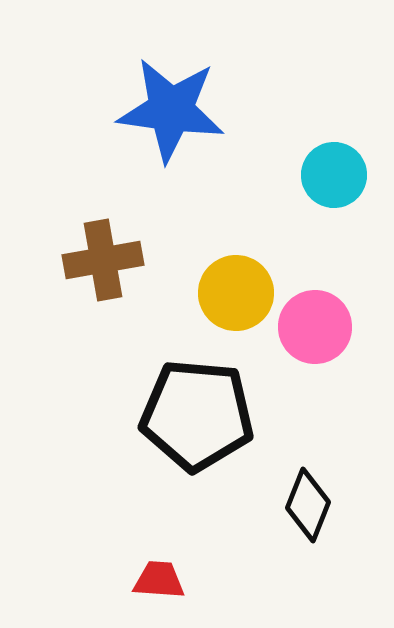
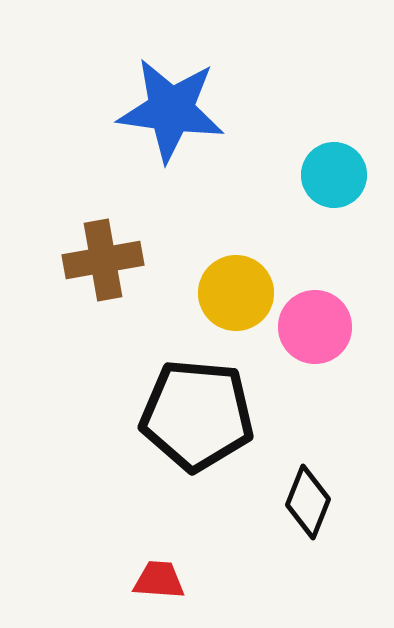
black diamond: moved 3 px up
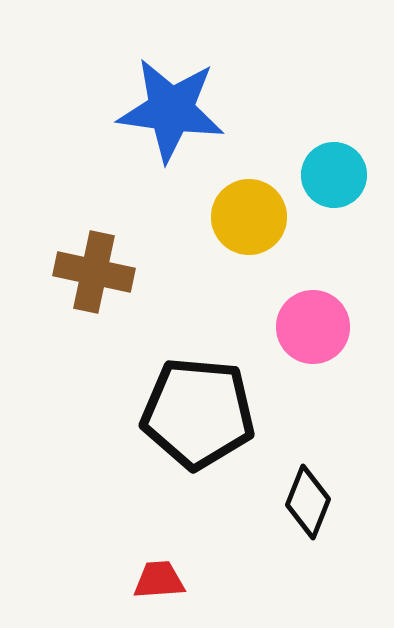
brown cross: moved 9 px left, 12 px down; rotated 22 degrees clockwise
yellow circle: moved 13 px right, 76 px up
pink circle: moved 2 px left
black pentagon: moved 1 px right, 2 px up
red trapezoid: rotated 8 degrees counterclockwise
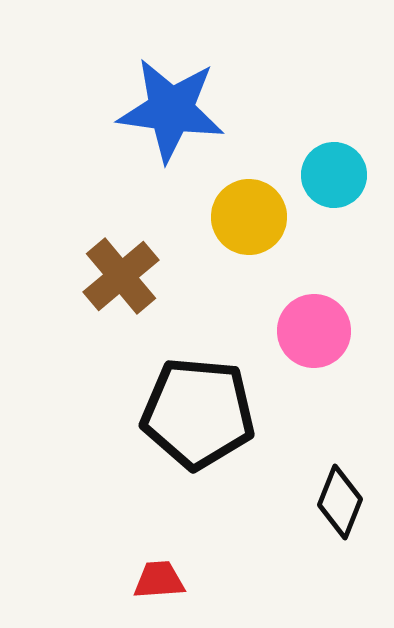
brown cross: moved 27 px right, 4 px down; rotated 38 degrees clockwise
pink circle: moved 1 px right, 4 px down
black diamond: moved 32 px right
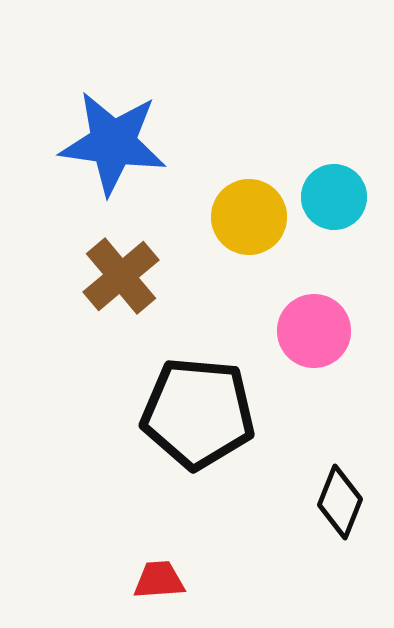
blue star: moved 58 px left, 33 px down
cyan circle: moved 22 px down
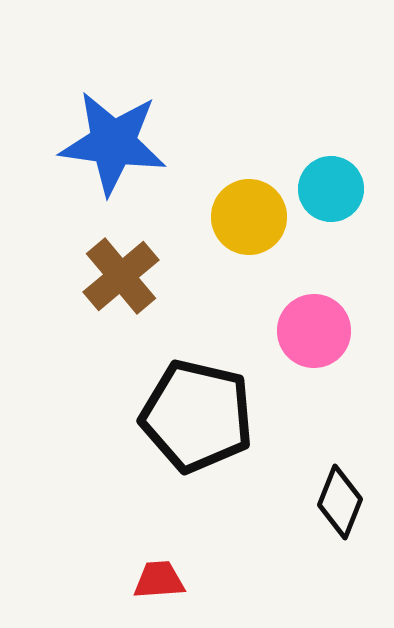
cyan circle: moved 3 px left, 8 px up
black pentagon: moved 1 px left, 3 px down; rotated 8 degrees clockwise
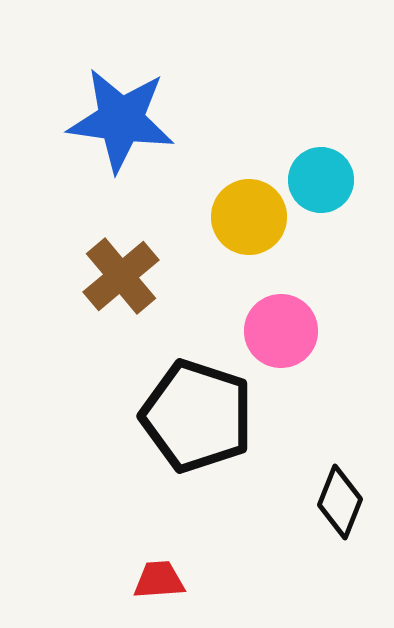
blue star: moved 8 px right, 23 px up
cyan circle: moved 10 px left, 9 px up
pink circle: moved 33 px left
black pentagon: rotated 5 degrees clockwise
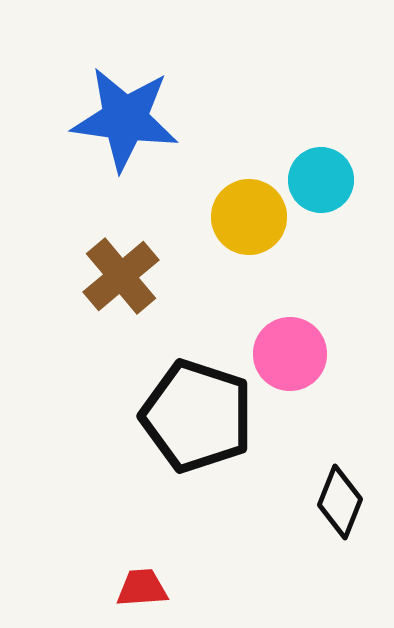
blue star: moved 4 px right, 1 px up
pink circle: moved 9 px right, 23 px down
red trapezoid: moved 17 px left, 8 px down
